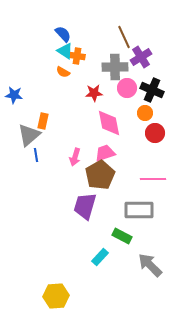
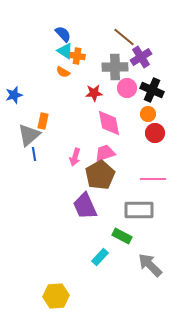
brown line: rotated 25 degrees counterclockwise
blue star: rotated 24 degrees counterclockwise
orange circle: moved 3 px right, 1 px down
blue line: moved 2 px left, 1 px up
purple trapezoid: rotated 40 degrees counterclockwise
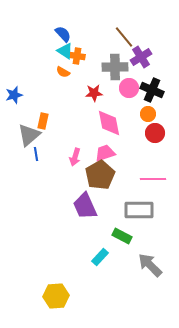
brown line: rotated 10 degrees clockwise
pink circle: moved 2 px right
blue line: moved 2 px right
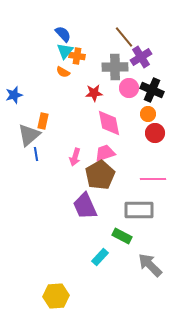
cyan triangle: rotated 36 degrees clockwise
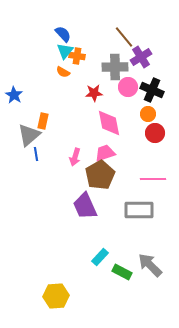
pink circle: moved 1 px left, 1 px up
blue star: rotated 24 degrees counterclockwise
green rectangle: moved 36 px down
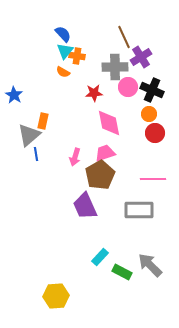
brown line: rotated 15 degrees clockwise
orange circle: moved 1 px right
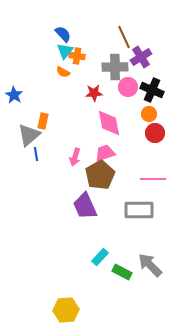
yellow hexagon: moved 10 px right, 14 px down
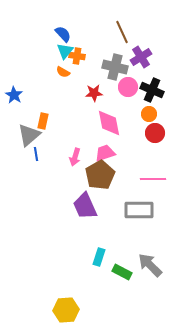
brown line: moved 2 px left, 5 px up
gray cross: rotated 15 degrees clockwise
cyan rectangle: moved 1 px left; rotated 24 degrees counterclockwise
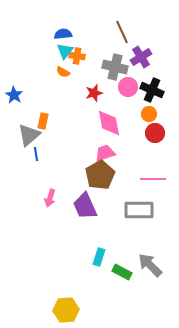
blue semicircle: rotated 54 degrees counterclockwise
red star: rotated 12 degrees counterclockwise
pink arrow: moved 25 px left, 41 px down
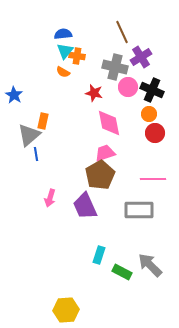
red star: rotated 30 degrees clockwise
cyan rectangle: moved 2 px up
